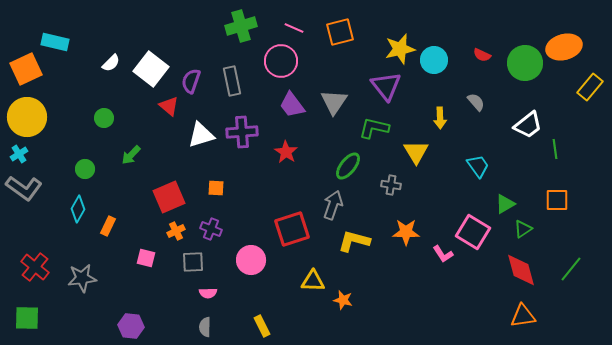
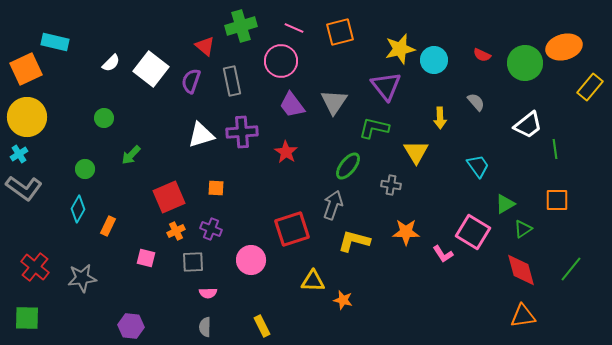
red triangle at (169, 106): moved 36 px right, 60 px up
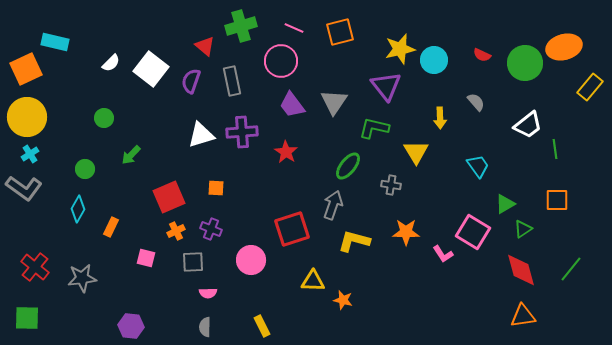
cyan cross at (19, 154): moved 11 px right
orange rectangle at (108, 226): moved 3 px right, 1 px down
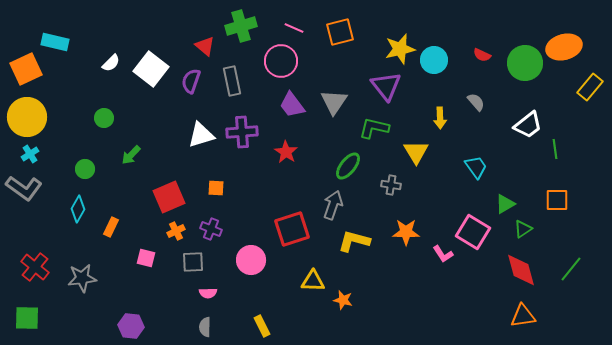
cyan trapezoid at (478, 166): moved 2 px left, 1 px down
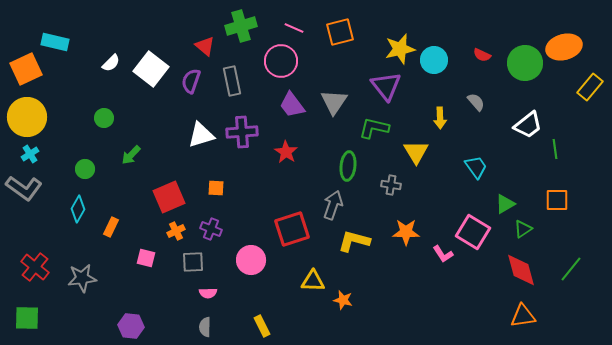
green ellipse at (348, 166): rotated 32 degrees counterclockwise
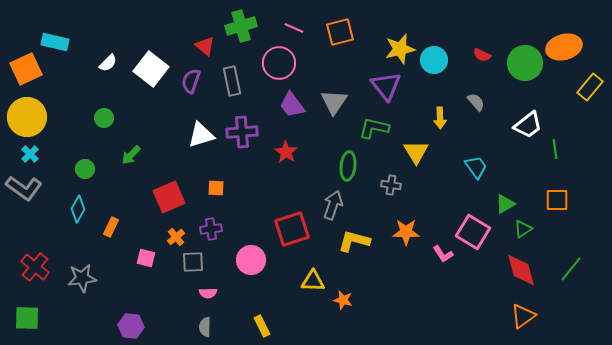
pink circle at (281, 61): moved 2 px left, 2 px down
white semicircle at (111, 63): moved 3 px left
cyan cross at (30, 154): rotated 12 degrees counterclockwise
purple cross at (211, 229): rotated 30 degrees counterclockwise
orange cross at (176, 231): moved 6 px down; rotated 12 degrees counterclockwise
orange triangle at (523, 316): rotated 28 degrees counterclockwise
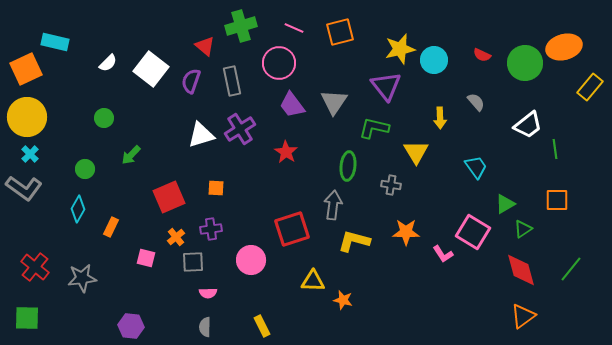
purple cross at (242, 132): moved 2 px left, 3 px up; rotated 28 degrees counterclockwise
gray arrow at (333, 205): rotated 12 degrees counterclockwise
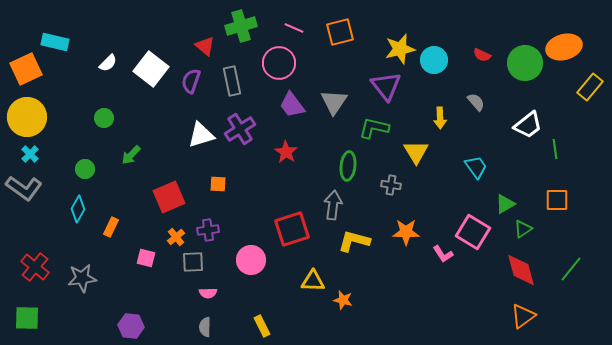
orange square at (216, 188): moved 2 px right, 4 px up
purple cross at (211, 229): moved 3 px left, 1 px down
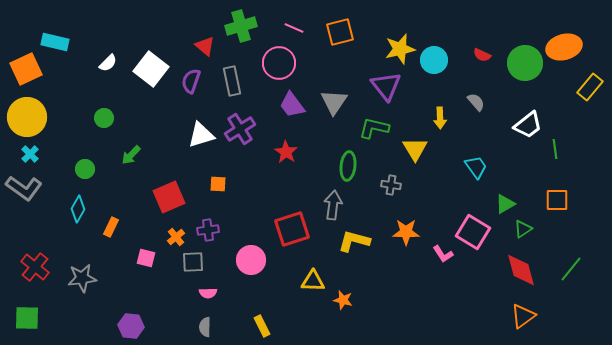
yellow triangle at (416, 152): moved 1 px left, 3 px up
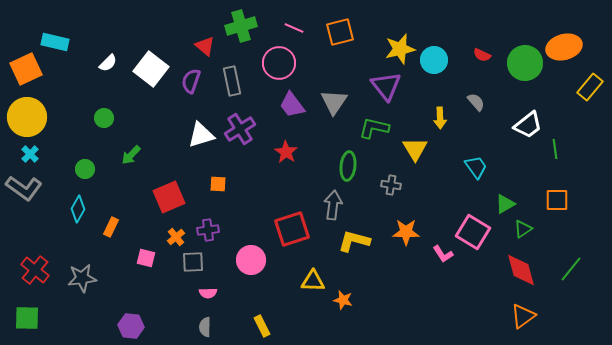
red cross at (35, 267): moved 3 px down
